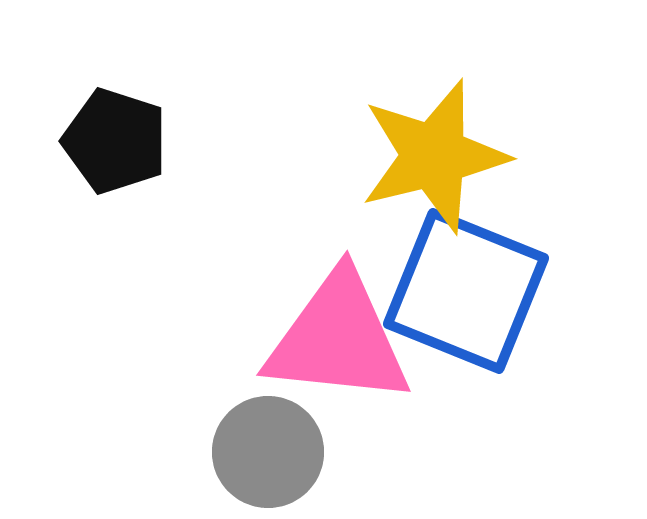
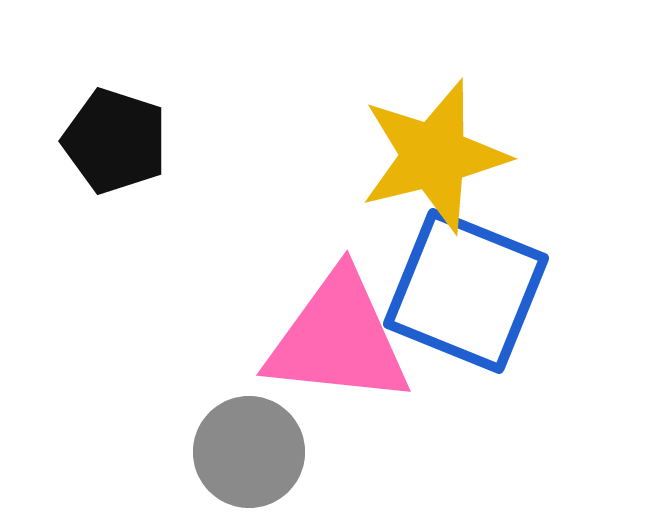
gray circle: moved 19 px left
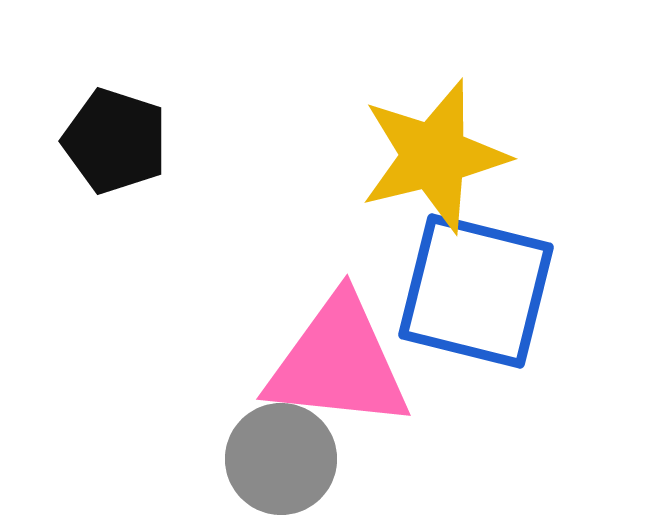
blue square: moved 10 px right; rotated 8 degrees counterclockwise
pink triangle: moved 24 px down
gray circle: moved 32 px right, 7 px down
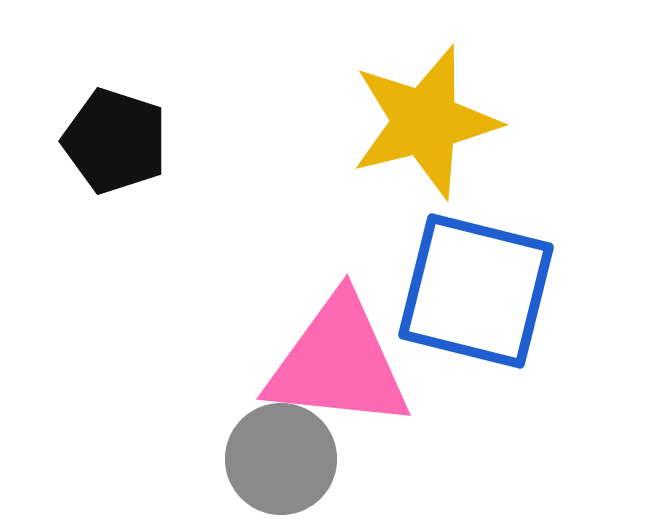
yellow star: moved 9 px left, 34 px up
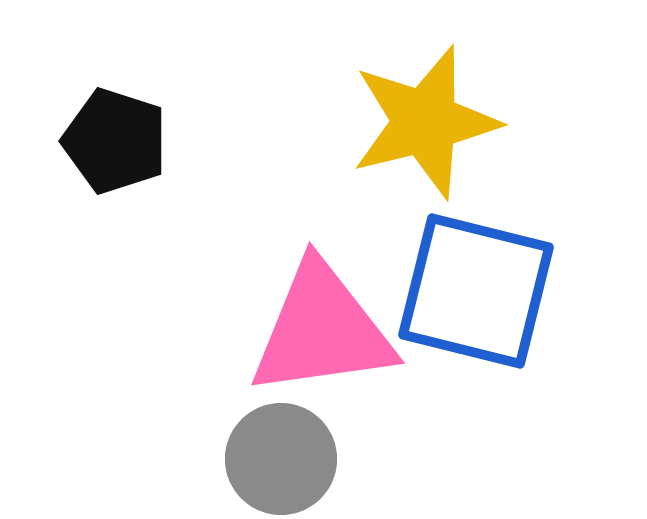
pink triangle: moved 16 px left, 33 px up; rotated 14 degrees counterclockwise
